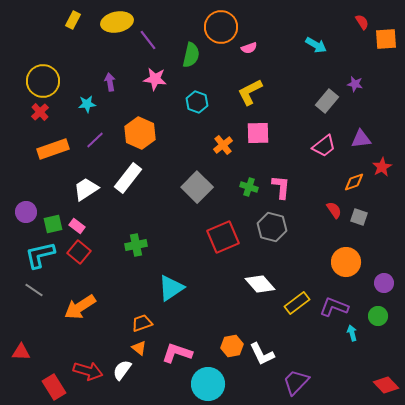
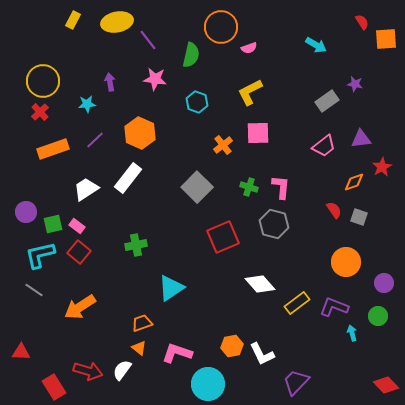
gray rectangle at (327, 101): rotated 15 degrees clockwise
gray hexagon at (272, 227): moved 2 px right, 3 px up
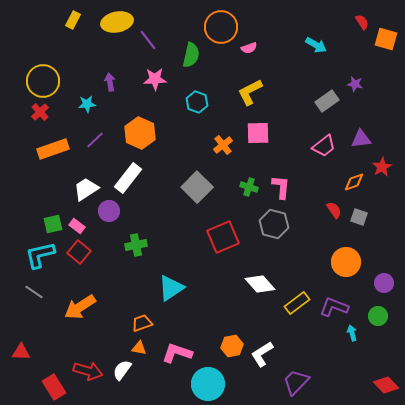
orange square at (386, 39): rotated 20 degrees clockwise
pink star at (155, 79): rotated 10 degrees counterclockwise
purple circle at (26, 212): moved 83 px right, 1 px up
gray line at (34, 290): moved 2 px down
orange triangle at (139, 348): rotated 28 degrees counterclockwise
white L-shape at (262, 354): rotated 84 degrees clockwise
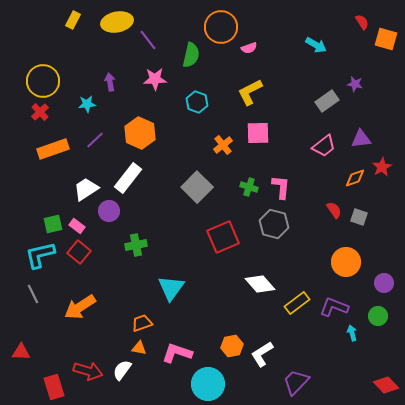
orange diamond at (354, 182): moved 1 px right, 4 px up
cyan triangle at (171, 288): rotated 20 degrees counterclockwise
gray line at (34, 292): moved 1 px left, 2 px down; rotated 30 degrees clockwise
red rectangle at (54, 387): rotated 15 degrees clockwise
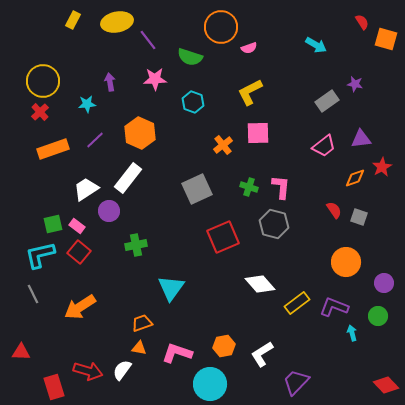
green semicircle at (191, 55): moved 1 px left, 2 px down; rotated 95 degrees clockwise
cyan hexagon at (197, 102): moved 4 px left
gray square at (197, 187): moved 2 px down; rotated 20 degrees clockwise
orange hexagon at (232, 346): moved 8 px left
cyan circle at (208, 384): moved 2 px right
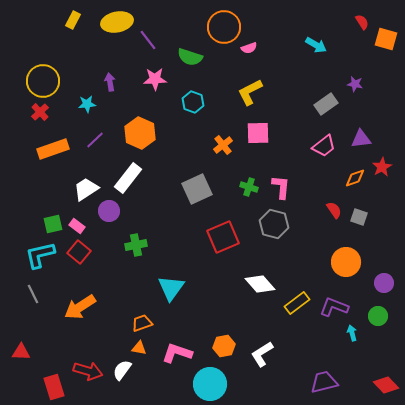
orange circle at (221, 27): moved 3 px right
gray rectangle at (327, 101): moved 1 px left, 3 px down
purple trapezoid at (296, 382): moved 28 px right; rotated 32 degrees clockwise
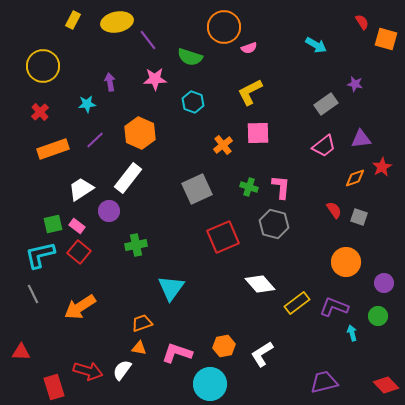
yellow circle at (43, 81): moved 15 px up
white trapezoid at (86, 189): moved 5 px left
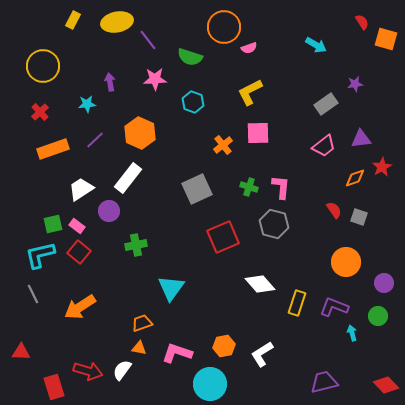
purple star at (355, 84): rotated 21 degrees counterclockwise
yellow rectangle at (297, 303): rotated 35 degrees counterclockwise
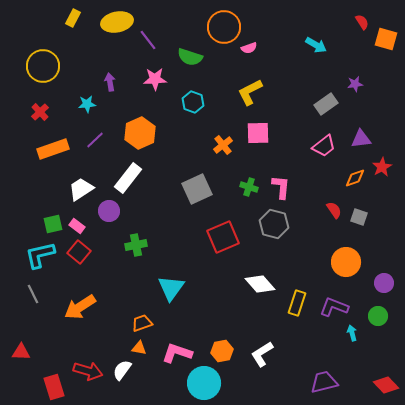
yellow rectangle at (73, 20): moved 2 px up
orange hexagon at (140, 133): rotated 12 degrees clockwise
orange hexagon at (224, 346): moved 2 px left, 5 px down
cyan circle at (210, 384): moved 6 px left, 1 px up
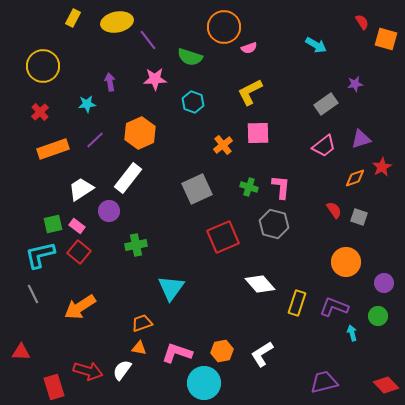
purple triangle at (361, 139): rotated 10 degrees counterclockwise
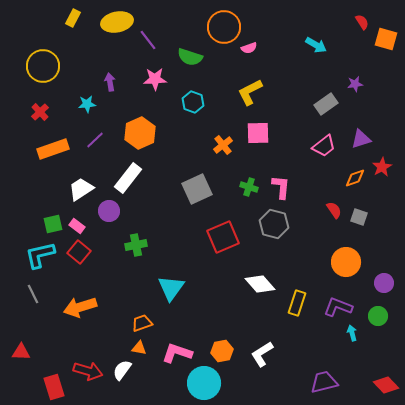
orange arrow at (80, 307): rotated 16 degrees clockwise
purple L-shape at (334, 307): moved 4 px right
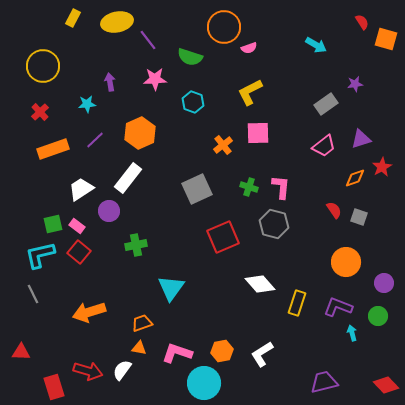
orange arrow at (80, 307): moved 9 px right, 5 px down
